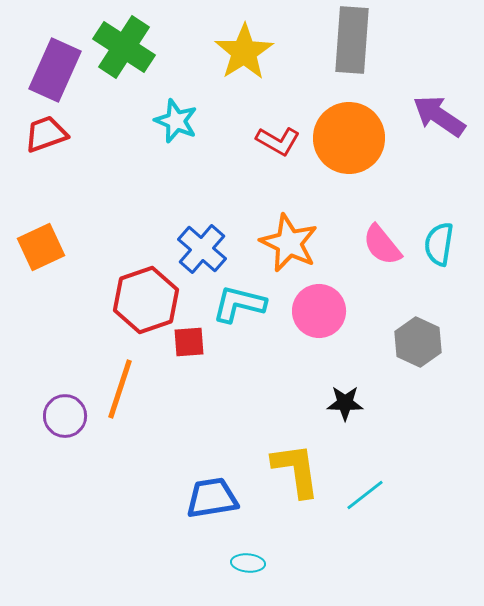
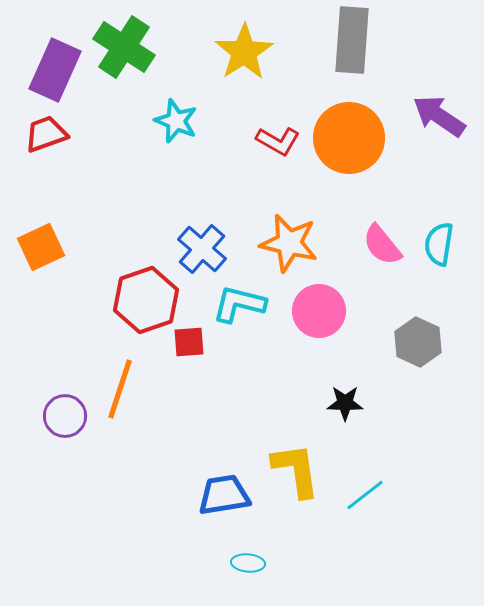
orange star: rotated 12 degrees counterclockwise
blue trapezoid: moved 12 px right, 3 px up
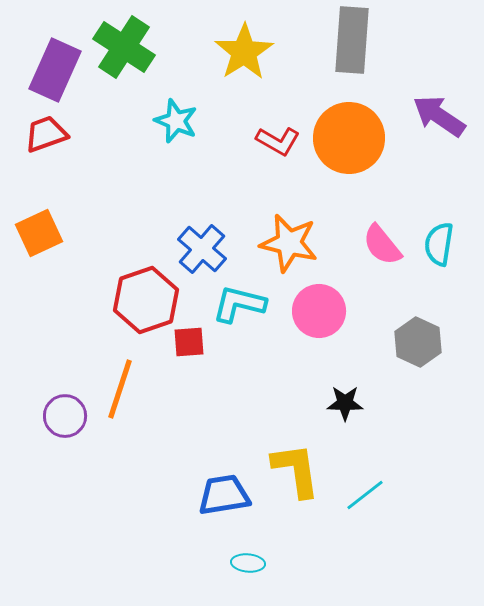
orange square: moved 2 px left, 14 px up
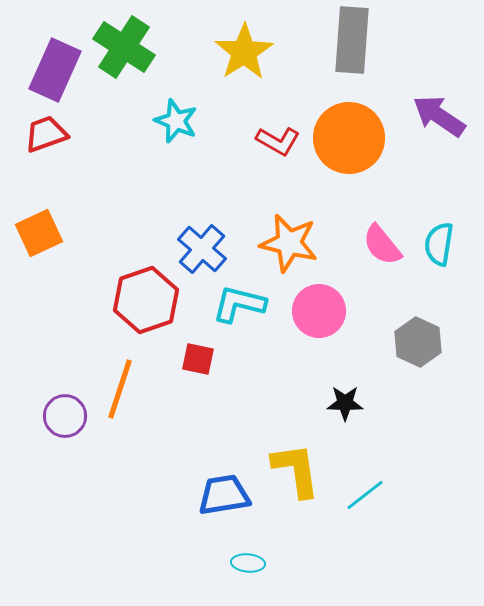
red square: moved 9 px right, 17 px down; rotated 16 degrees clockwise
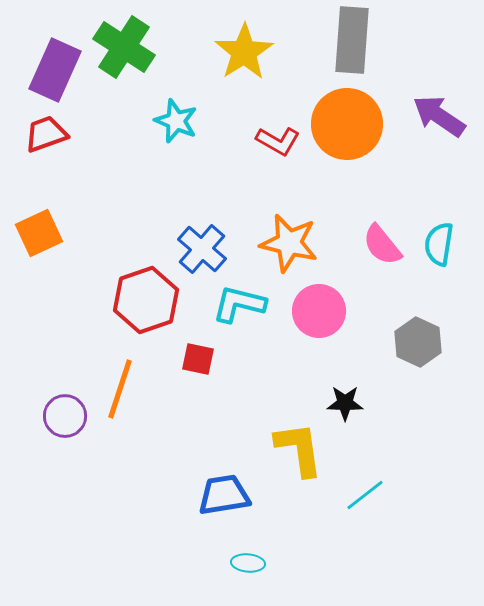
orange circle: moved 2 px left, 14 px up
yellow L-shape: moved 3 px right, 21 px up
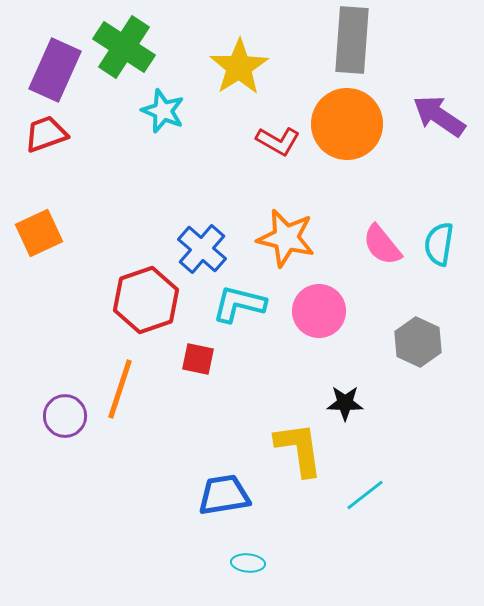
yellow star: moved 5 px left, 15 px down
cyan star: moved 13 px left, 10 px up
orange star: moved 3 px left, 5 px up
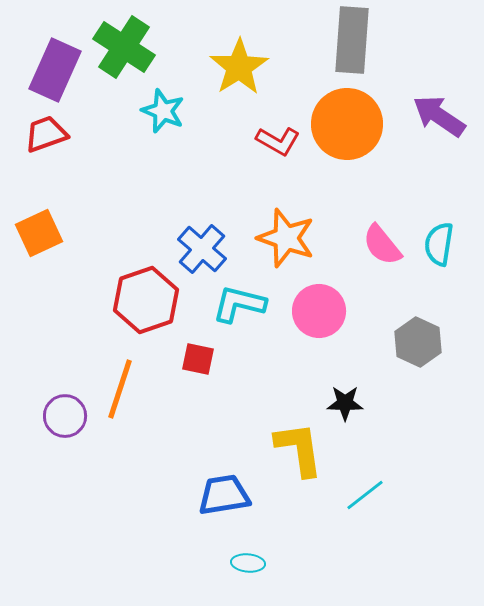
orange star: rotated 6 degrees clockwise
